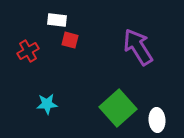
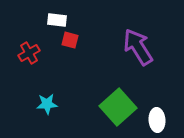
red cross: moved 1 px right, 2 px down
green square: moved 1 px up
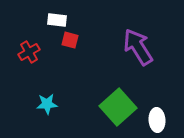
red cross: moved 1 px up
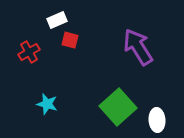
white rectangle: rotated 30 degrees counterclockwise
cyan star: rotated 20 degrees clockwise
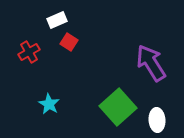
red square: moved 1 px left, 2 px down; rotated 18 degrees clockwise
purple arrow: moved 13 px right, 16 px down
cyan star: moved 2 px right; rotated 15 degrees clockwise
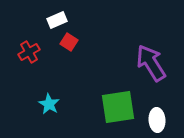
green square: rotated 33 degrees clockwise
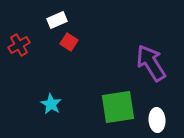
red cross: moved 10 px left, 7 px up
cyan star: moved 2 px right
